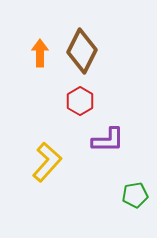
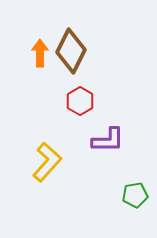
brown diamond: moved 11 px left
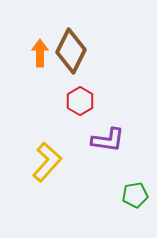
purple L-shape: rotated 8 degrees clockwise
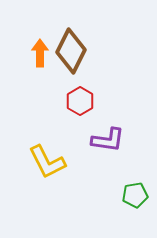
yellow L-shape: rotated 111 degrees clockwise
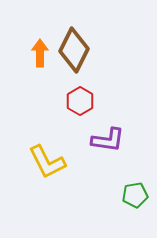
brown diamond: moved 3 px right, 1 px up
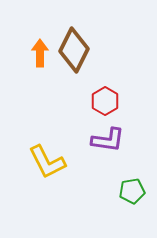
red hexagon: moved 25 px right
green pentagon: moved 3 px left, 4 px up
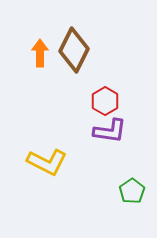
purple L-shape: moved 2 px right, 9 px up
yellow L-shape: rotated 36 degrees counterclockwise
green pentagon: rotated 25 degrees counterclockwise
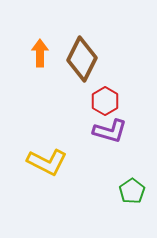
brown diamond: moved 8 px right, 9 px down
purple L-shape: rotated 8 degrees clockwise
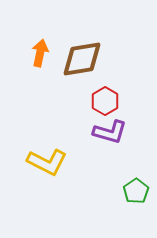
orange arrow: rotated 12 degrees clockwise
brown diamond: rotated 54 degrees clockwise
purple L-shape: moved 1 px down
green pentagon: moved 4 px right
